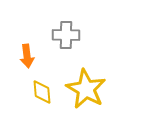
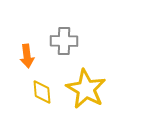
gray cross: moved 2 px left, 6 px down
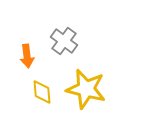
gray cross: rotated 36 degrees clockwise
yellow star: rotated 15 degrees counterclockwise
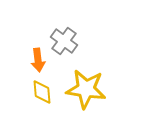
orange arrow: moved 11 px right, 4 px down
yellow star: rotated 6 degrees counterclockwise
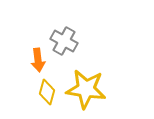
gray cross: rotated 8 degrees counterclockwise
yellow diamond: moved 5 px right; rotated 20 degrees clockwise
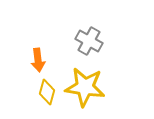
gray cross: moved 25 px right
yellow star: moved 1 px left, 2 px up
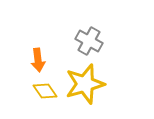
yellow star: moved 3 px up; rotated 24 degrees counterclockwise
yellow diamond: moved 2 px left, 1 px up; rotated 50 degrees counterclockwise
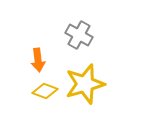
gray cross: moved 10 px left, 6 px up
yellow diamond: rotated 35 degrees counterclockwise
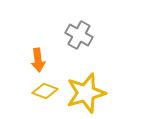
yellow star: moved 1 px right, 9 px down
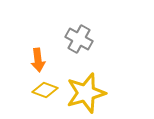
gray cross: moved 4 px down
yellow diamond: moved 1 px up
